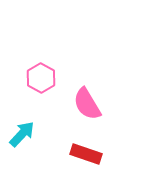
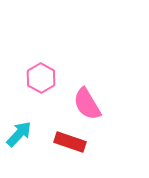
cyan arrow: moved 3 px left
red rectangle: moved 16 px left, 12 px up
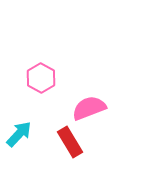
pink semicircle: moved 2 px right, 4 px down; rotated 100 degrees clockwise
red rectangle: rotated 40 degrees clockwise
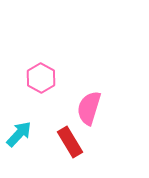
pink semicircle: rotated 52 degrees counterclockwise
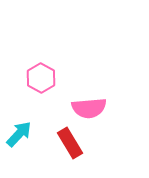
pink semicircle: rotated 112 degrees counterclockwise
red rectangle: moved 1 px down
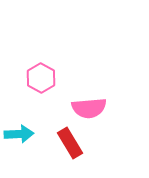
cyan arrow: rotated 44 degrees clockwise
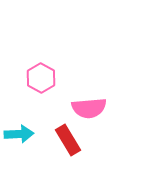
red rectangle: moved 2 px left, 3 px up
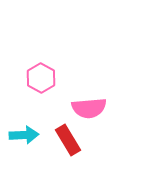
cyan arrow: moved 5 px right, 1 px down
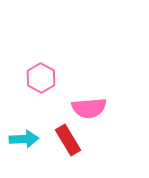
cyan arrow: moved 4 px down
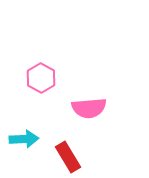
red rectangle: moved 17 px down
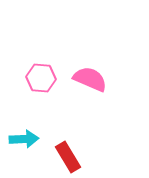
pink hexagon: rotated 24 degrees counterclockwise
pink semicircle: moved 1 px right, 29 px up; rotated 152 degrees counterclockwise
